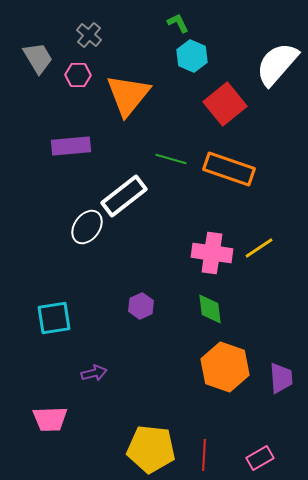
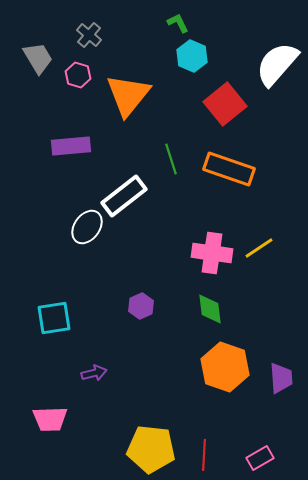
pink hexagon: rotated 15 degrees clockwise
green line: rotated 56 degrees clockwise
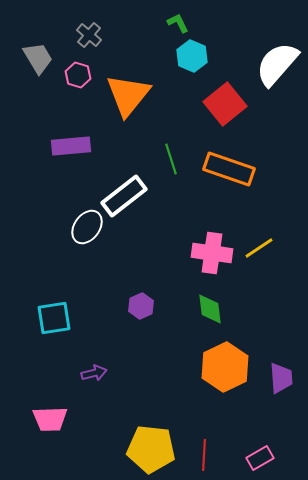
orange hexagon: rotated 15 degrees clockwise
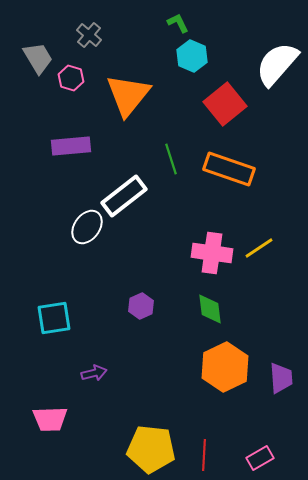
pink hexagon: moved 7 px left, 3 px down
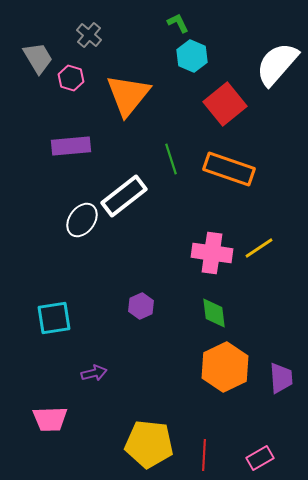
white ellipse: moved 5 px left, 7 px up
green diamond: moved 4 px right, 4 px down
yellow pentagon: moved 2 px left, 5 px up
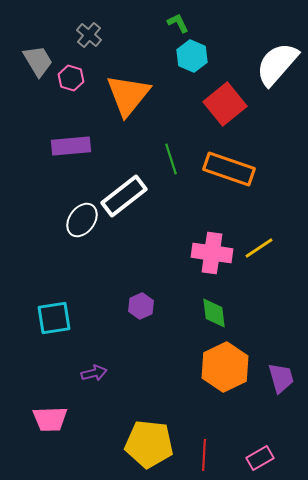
gray trapezoid: moved 3 px down
purple trapezoid: rotated 12 degrees counterclockwise
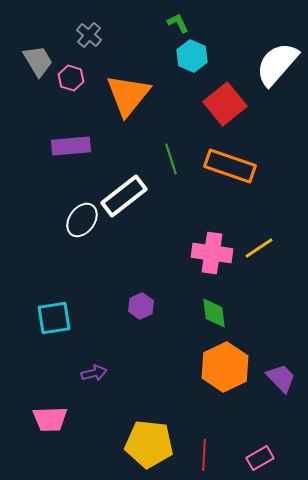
orange rectangle: moved 1 px right, 3 px up
purple trapezoid: rotated 28 degrees counterclockwise
